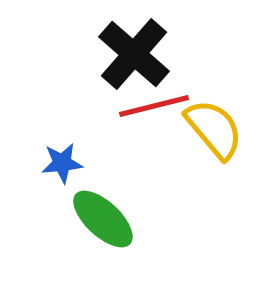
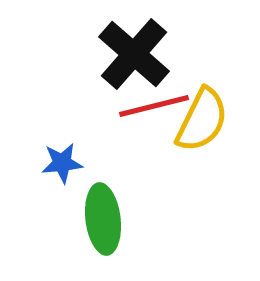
yellow semicircle: moved 12 px left, 9 px up; rotated 66 degrees clockwise
green ellipse: rotated 40 degrees clockwise
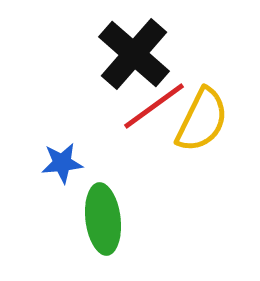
red line: rotated 22 degrees counterclockwise
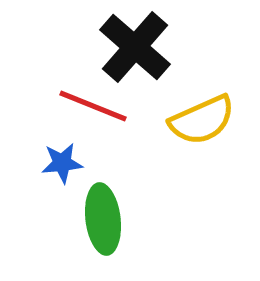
black cross: moved 1 px right, 7 px up
red line: moved 61 px left; rotated 58 degrees clockwise
yellow semicircle: rotated 40 degrees clockwise
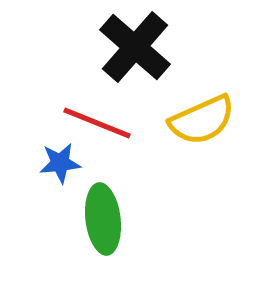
red line: moved 4 px right, 17 px down
blue star: moved 2 px left
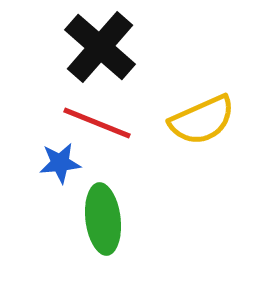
black cross: moved 35 px left
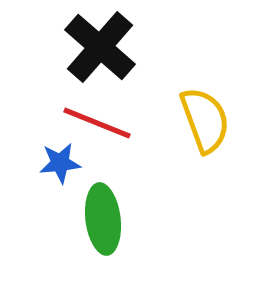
yellow semicircle: moved 3 px right; rotated 86 degrees counterclockwise
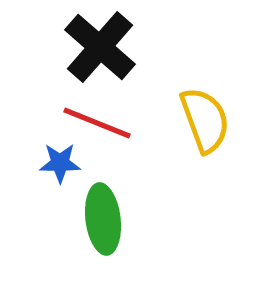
blue star: rotated 6 degrees clockwise
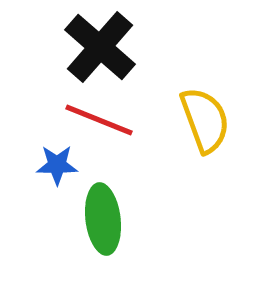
red line: moved 2 px right, 3 px up
blue star: moved 3 px left, 2 px down
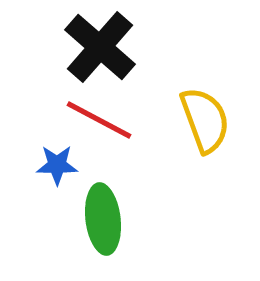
red line: rotated 6 degrees clockwise
